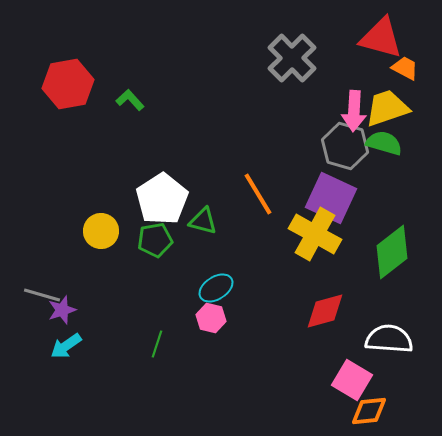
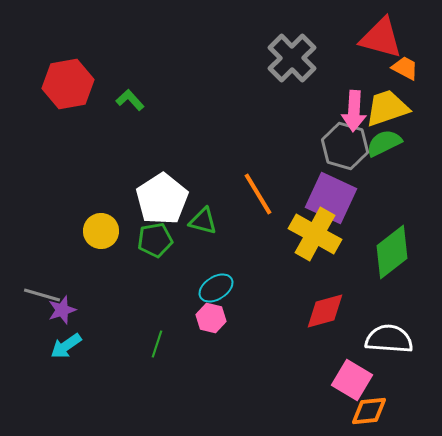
green semicircle: rotated 42 degrees counterclockwise
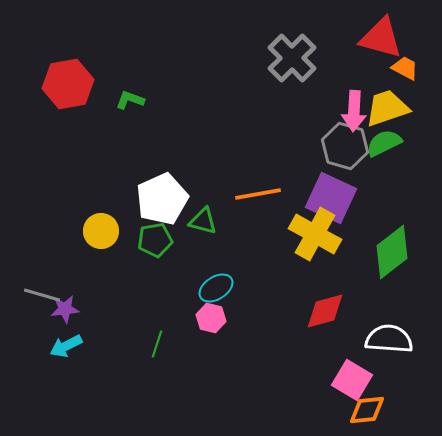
green L-shape: rotated 28 degrees counterclockwise
orange line: rotated 69 degrees counterclockwise
white pentagon: rotated 9 degrees clockwise
purple star: moved 3 px right, 1 px up; rotated 12 degrees clockwise
cyan arrow: rotated 8 degrees clockwise
orange diamond: moved 2 px left, 1 px up
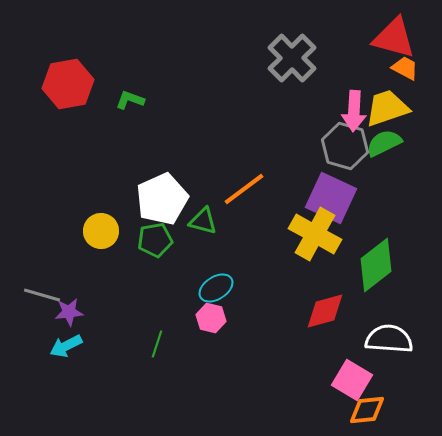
red triangle: moved 13 px right
orange line: moved 14 px left, 5 px up; rotated 27 degrees counterclockwise
green diamond: moved 16 px left, 13 px down
purple star: moved 4 px right, 3 px down
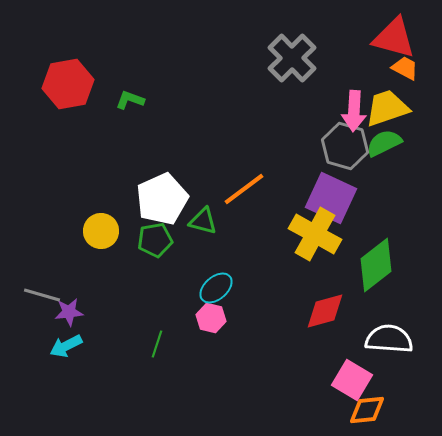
cyan ellipse: rotated 8 degrees counterclockwise
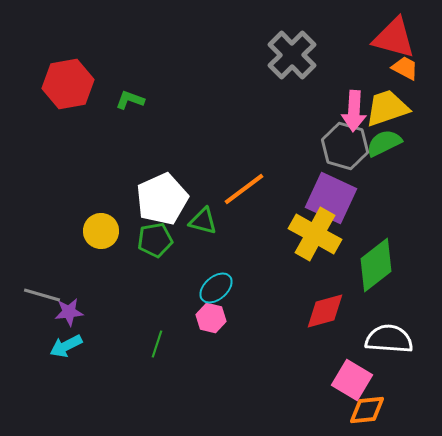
gray cross: moved 3 px up
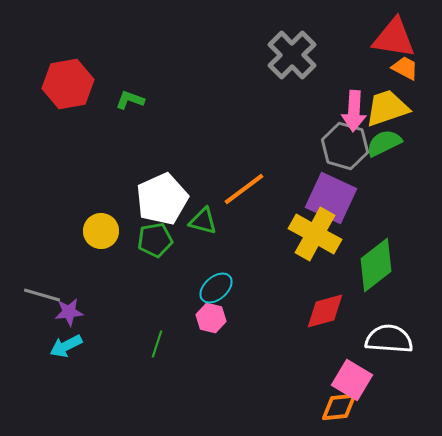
red triangle: rotated 6 degrees counterclockwise
orange diamond: moved 28 px left, 3 px up
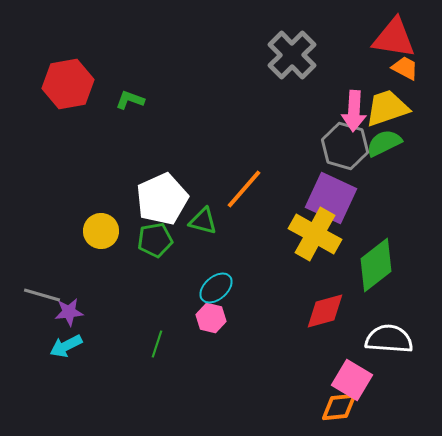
orange line: rotated 12 degrees counterclockwise
